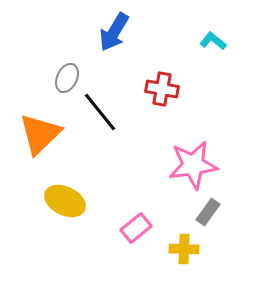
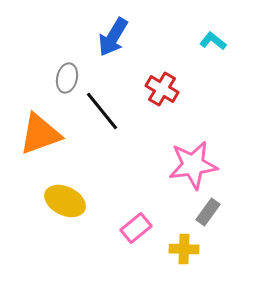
blue arrow: moved 1 px left, 5 px down
gray ellipse: rotated 12 degrees counterclockwise
red cross: rotated 20 degrees clockwise
black line: moved 2 px right, 1 px up
orange triangle: rotated 24 degrees clockwise
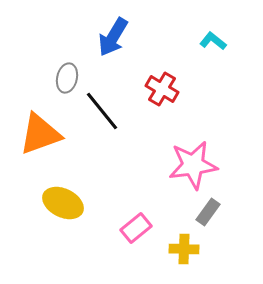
yellow ellipse: moved 2 px left, 2 px down
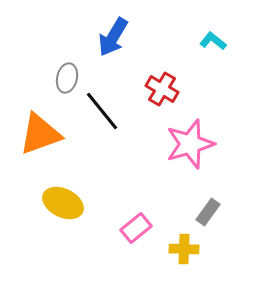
pink star: moved 3 px left, 21 px up; rotated 9 degrees counterclockwise
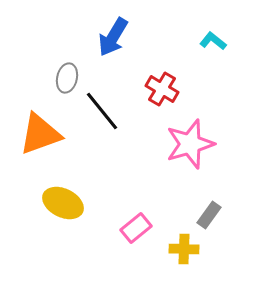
gray rectangle: moved 1 px right, 3 px down
